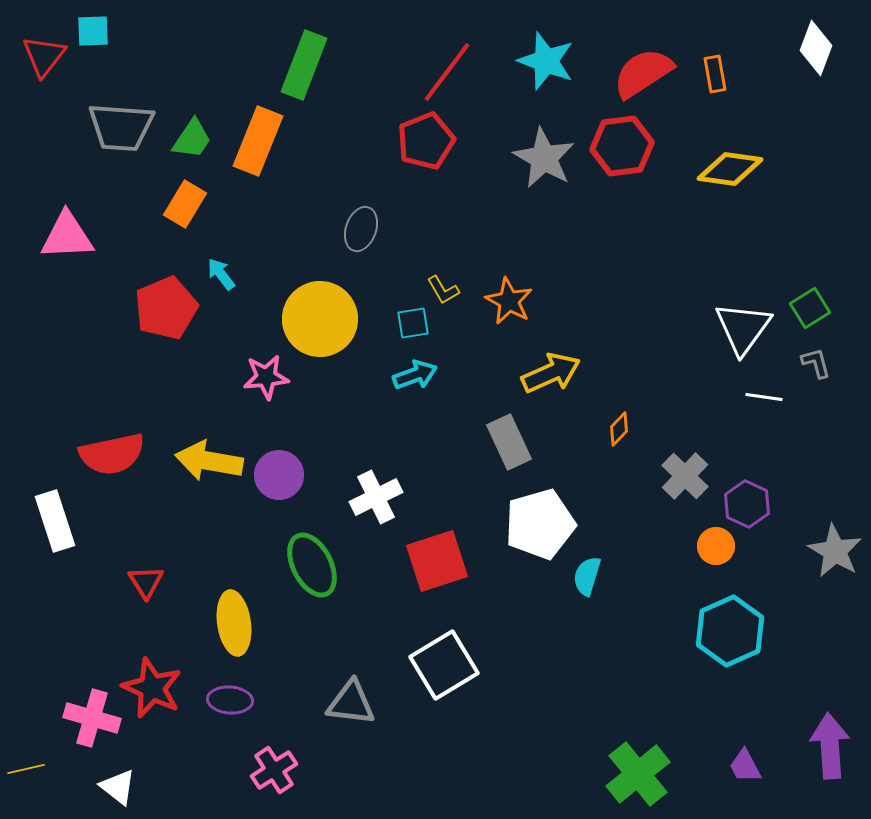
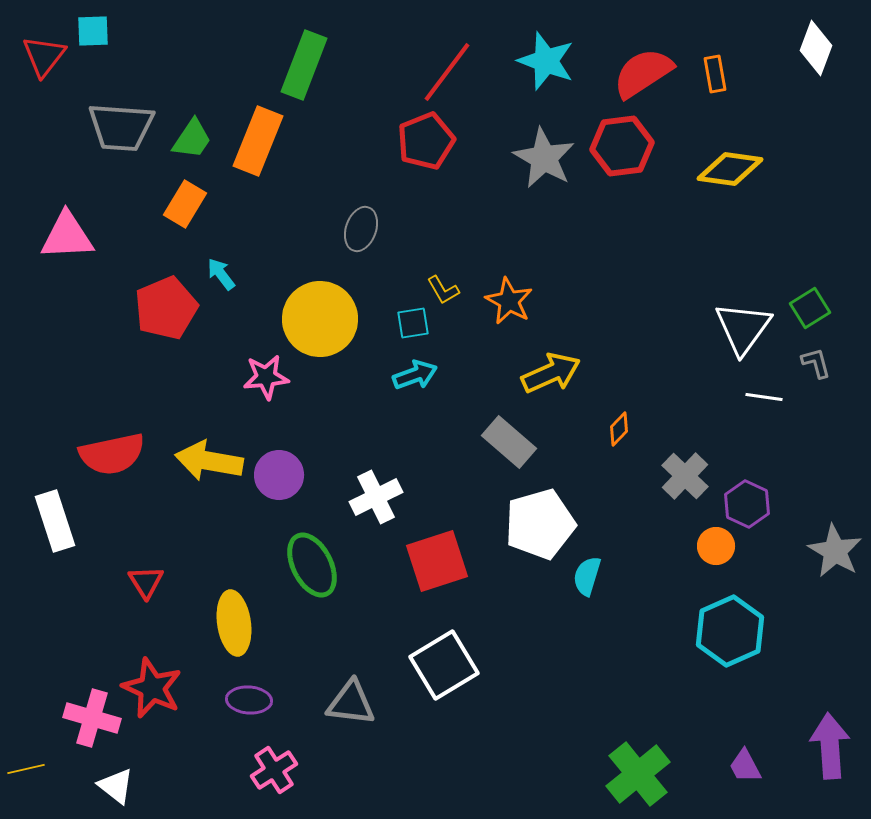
gray rectangle at (509, 442): rotated 24 degrees counterclockwise
purple ellipse at (230, 700): moved 19 px right
white triangle at (118, 787): moved 2 px left, 1 px up
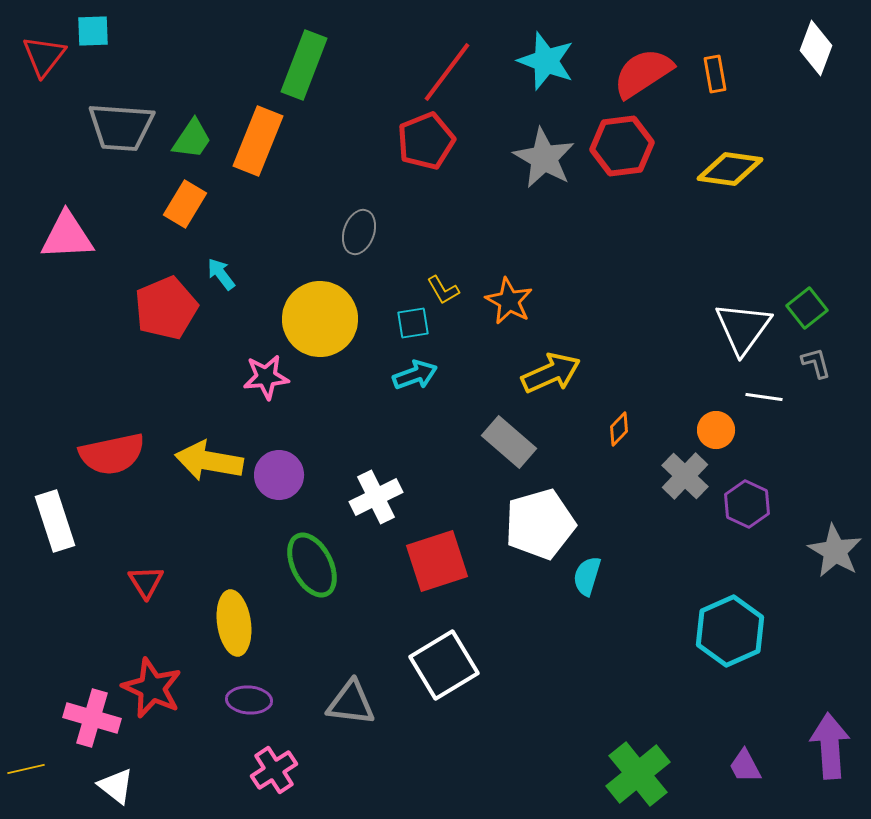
gray ellipse at (361, 229): moved 2 px left, 3 px down
green square at (810, 308): moved 3 px left; rotated 6 degrees counterclockwise
orange circle at (716, 546): moved 116 px up
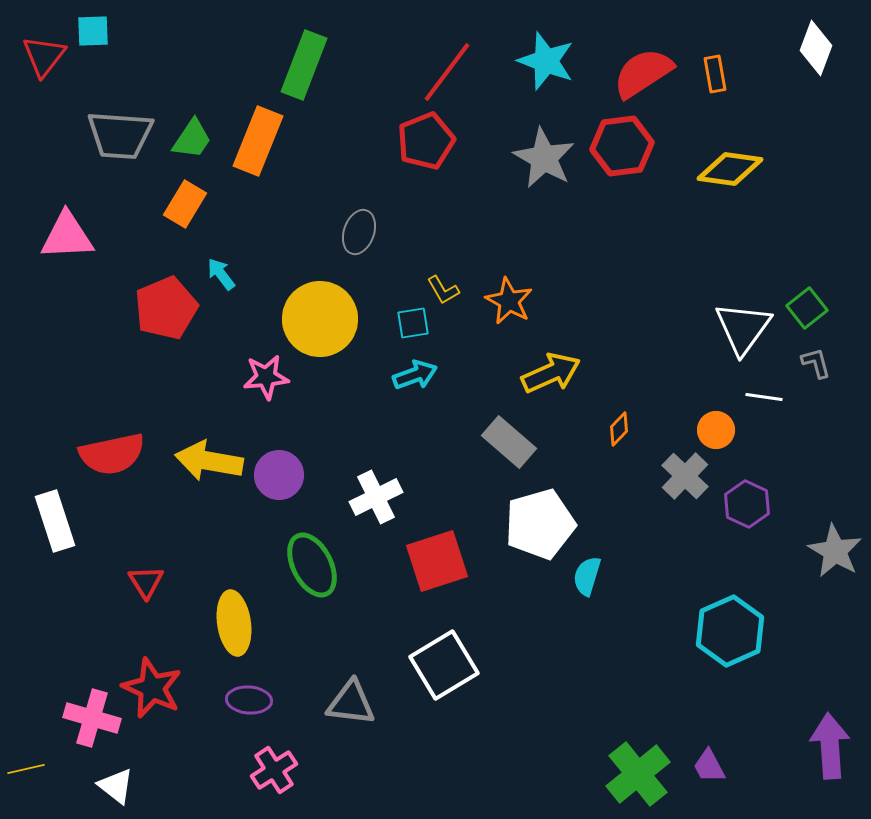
gray trapezoid at (121, 127): moved 1 px left, 8 px down
purple trapezoid at (745, 766): moved 36 px left
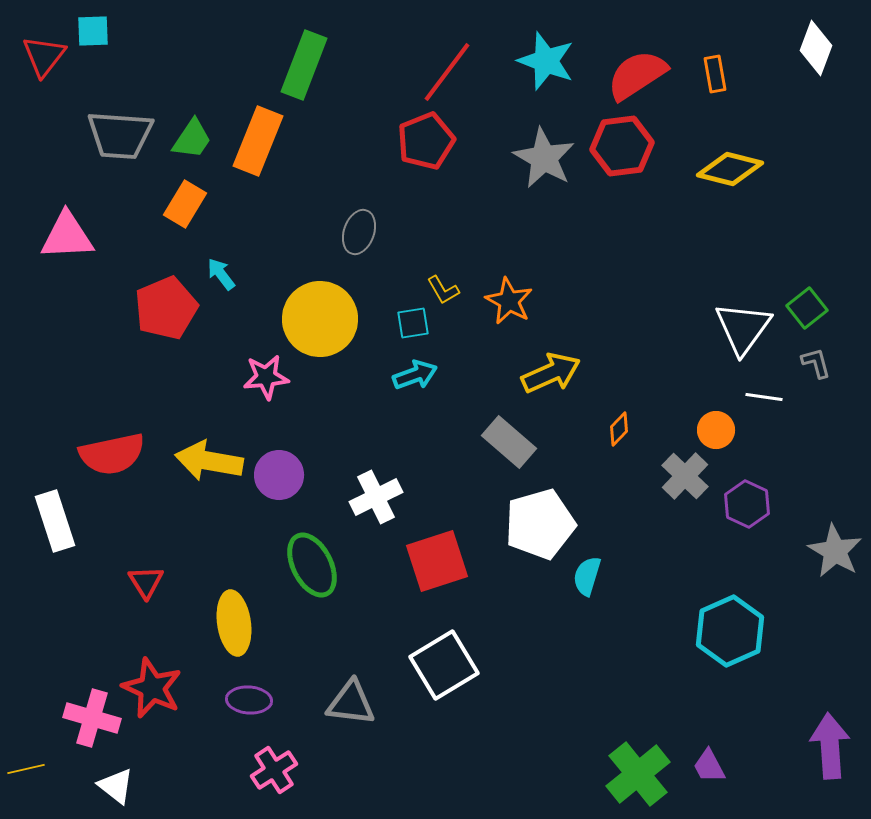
red semicircle at (643, 73): moved 6 px left, 2 px down
yellow diamond at (730, 169): rotated 6 degrees clockwise
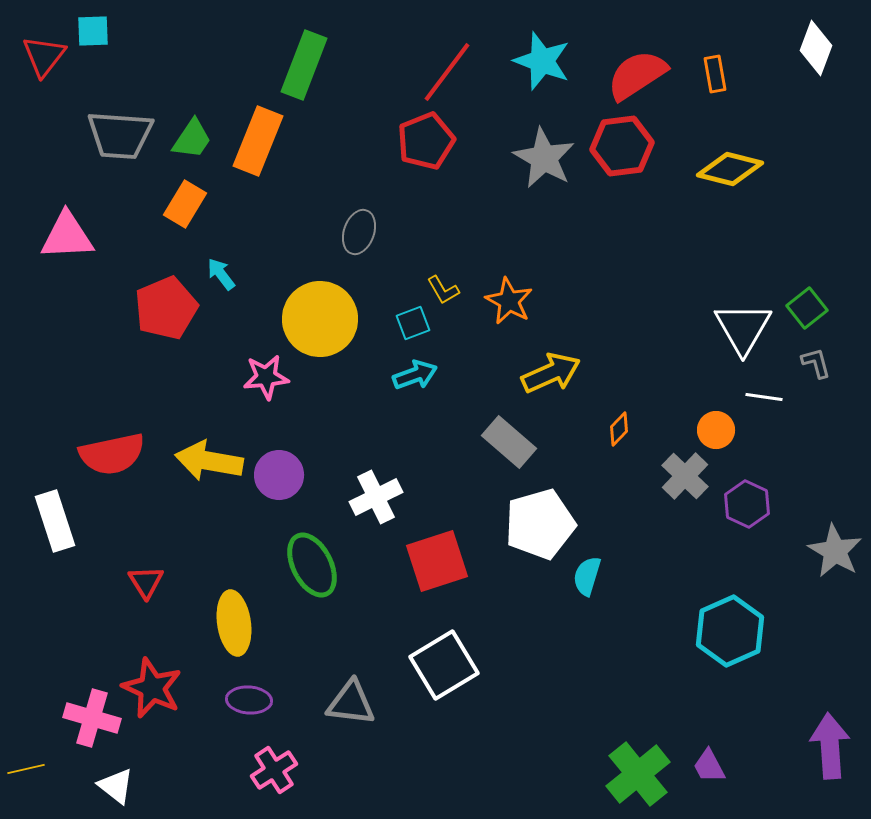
cyan star at (546, 61): moved 4 px left
cyan square at (413, 323): rotated 12 degrees counterclockwise
white triangle at (743, 328): rotated 6 degrees counterclockwise
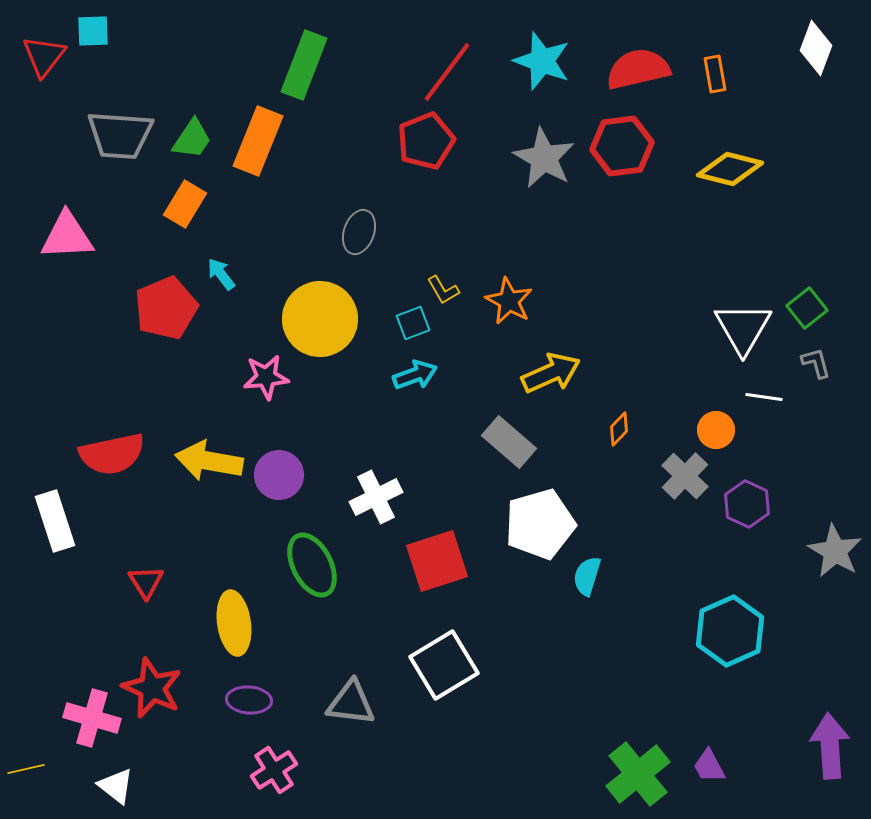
red semicircle at (637, 75): moved 1 px right, 6 px up; rotated 20 degrees clockwise
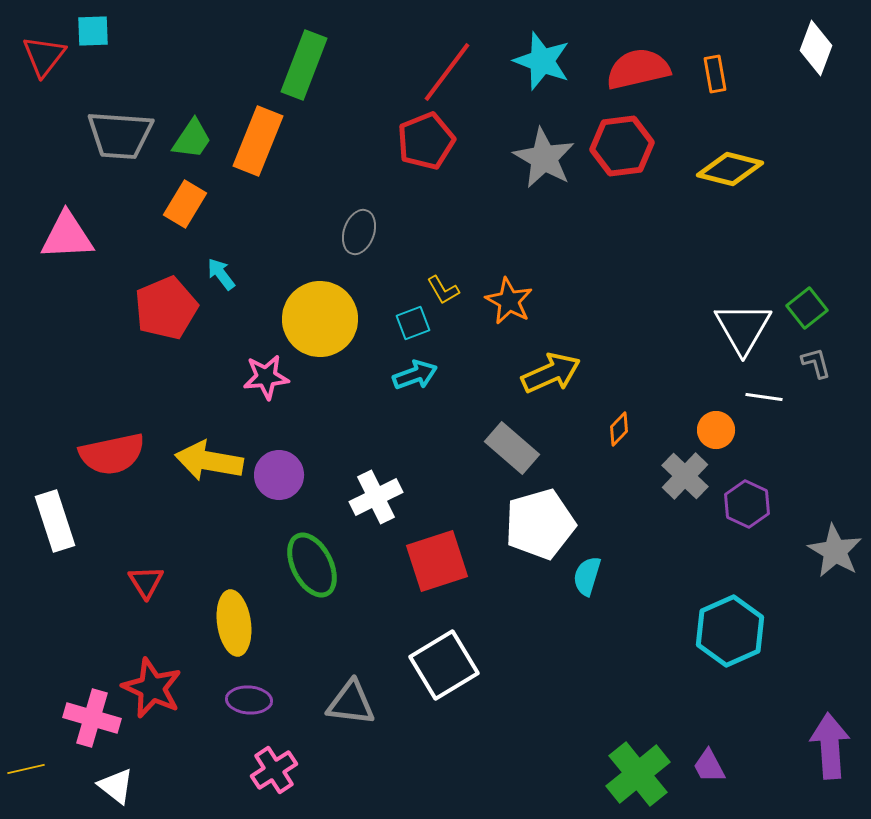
gray rectangle at (509, 442): moved 3 px right, 6 px down
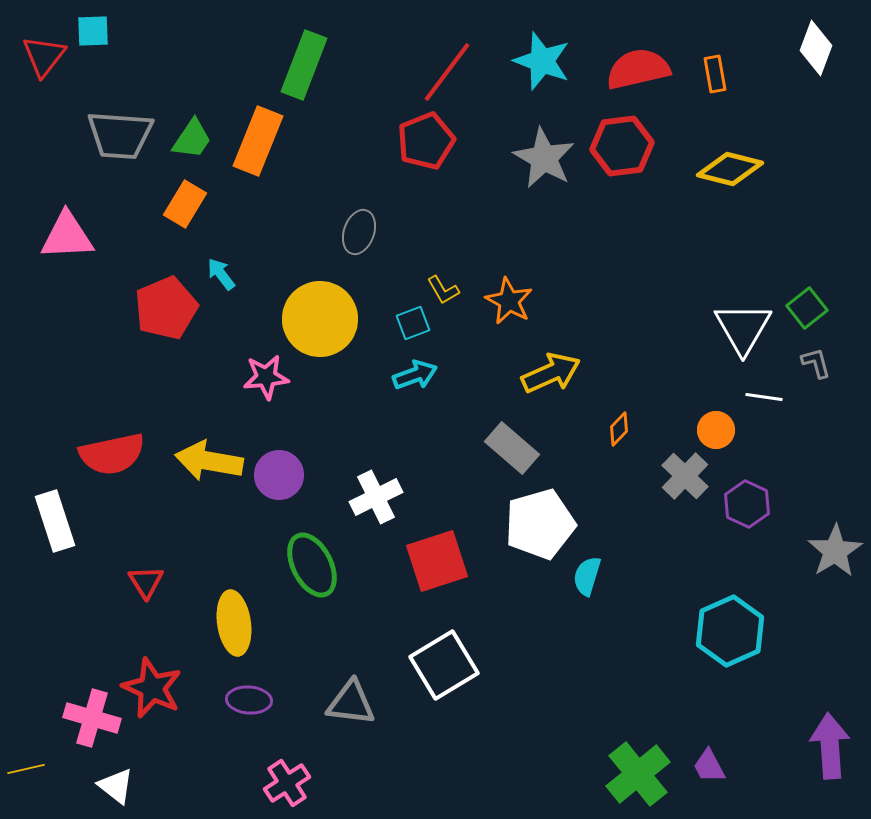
gray star at (835, 551): rotated 10 degrees clockwise
pink cross at (274, 770): moved 13 px right, 13 px down
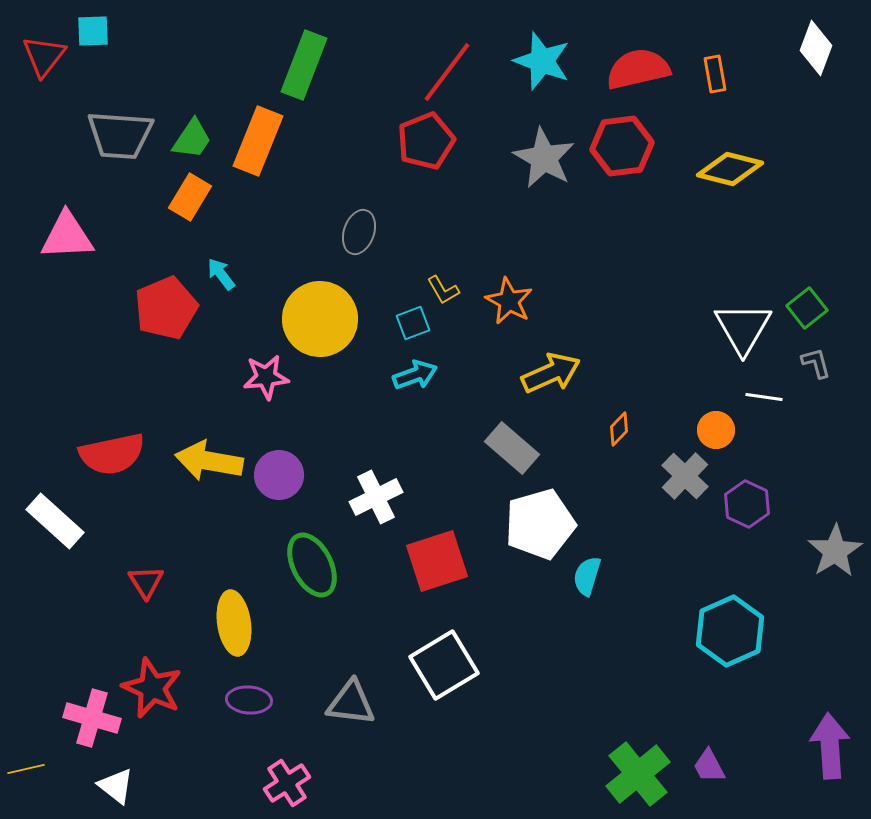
orange rectangle at (185, 204): moved 5 px right, 7 px up
white rectangle at (55, 521): rotated 30 degrees counterclockwise
